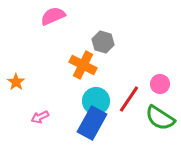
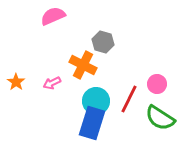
pink circle: moved 3 px left
red line: rotated 8 degrees counterclockwise
pink arrow: moved 12 px right, 34 px up
blue rectangle: rotated 12 degrees counterclockwise
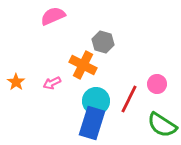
green semicircle: moved 2 px right, 7 px down
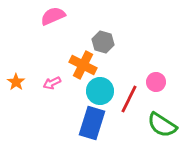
pink circle: moved 1 px left, 2 px up
cyan circle: moved 4 px right, 10 px up
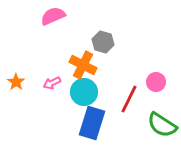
cyan circle: moved 16 px left, 1 px down
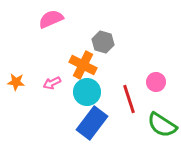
pink semicircle: moved 2 px left, 3 px down
orange star: rotated 30 degrees counterclockwise
cyan circle: moved 3 px right
red line: rotated 44 degrees counterclockwise
blue rectangle: rotated 20 degrees clockwise
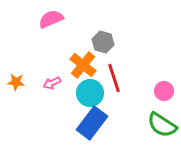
orange cross: rotated 12 degrees clockwise
pink circle: moved 8 px right, 9 px down
cyan circle: moved 3 px right, 1 px down
red line: moved 15 px left, 21 px up
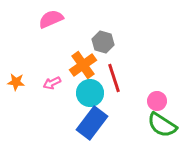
orange cross: rotated 16 degrees clockwise
pink circle: moved 7 px left, 10 px down
